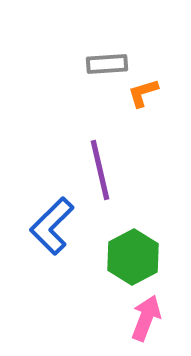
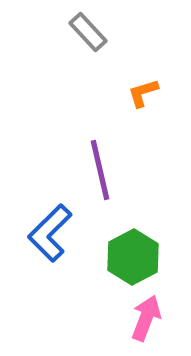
gray rectangle: moved 19 px left, 32 px up; rotated 51 degrees clockwise
blue L-shape: moved 2 px left, 7 px down
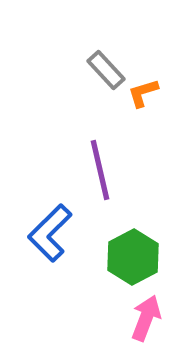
gray rectangle: moved 18 px right, 38 px down
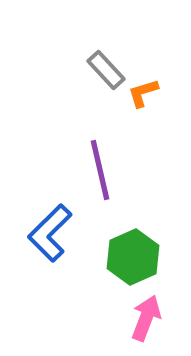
green hexagon: rotated 4 degrees clockwise
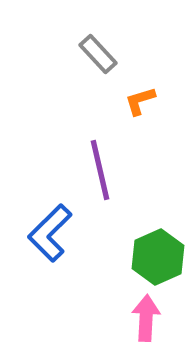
gray rectangle: moved 8 px left, 16 px up
orange L-shape: moved 3 px left, 8 px down
green hexagon: moved 25 px right
pink arrow: rotated 18 degrees counterclockwise
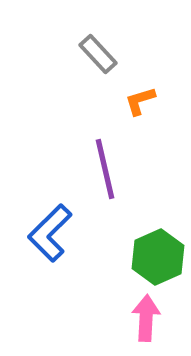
purple line: moved 5 px right, 1 px up
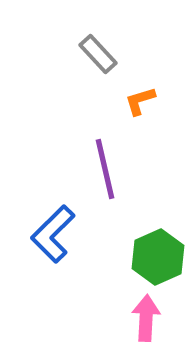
blue L-shape: moved 3 px right, 1 px down
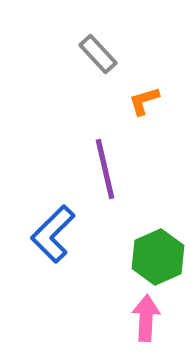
orange L-shape: moved 4 px right
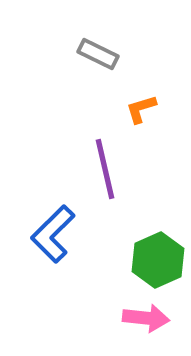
gray rectangle: rotated 21 degrees counterclockwise
orange L-shape: moved 3 px left, 8 px down
green hexagon: moved 3 px down
pink arrow: rotated 93 degrees clockwise
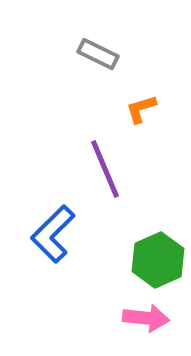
purple line: rotated 10 degrees counterclockwise
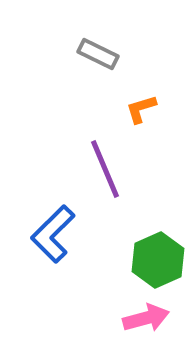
pink arrow: rotated 21 degrees counterclockwise
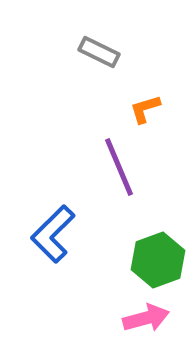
gray rectangle: moved 1 px right, 2 px up
orange L-shape: moved 4 px right
purple line: moved 14 px right, 2 px up
green hexagon: rotated 4 degrees clockwise
